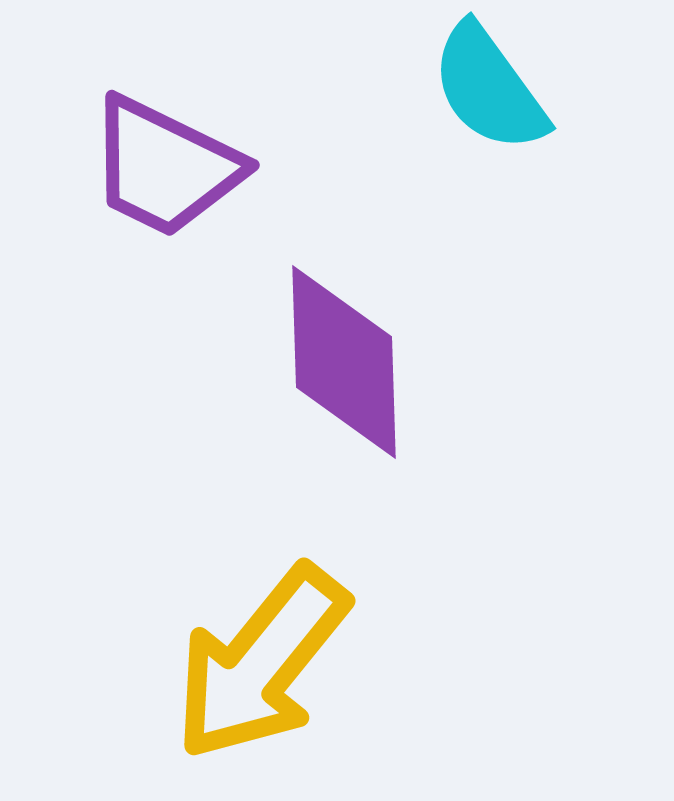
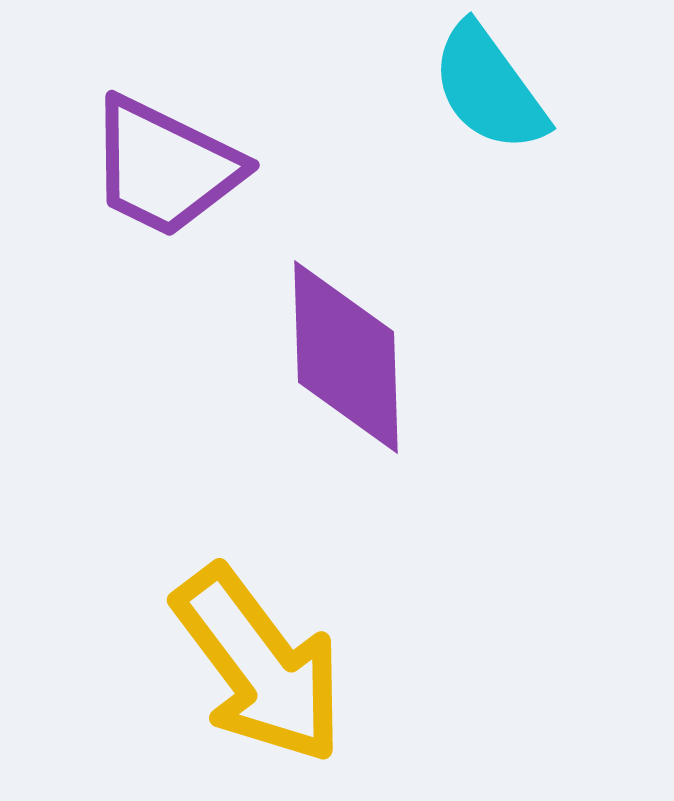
purple diamond: moved 2 px right, 5 px up
yellow arrow: moved 2 px left, 2 px down; rotated 76 degrees counterclockwise
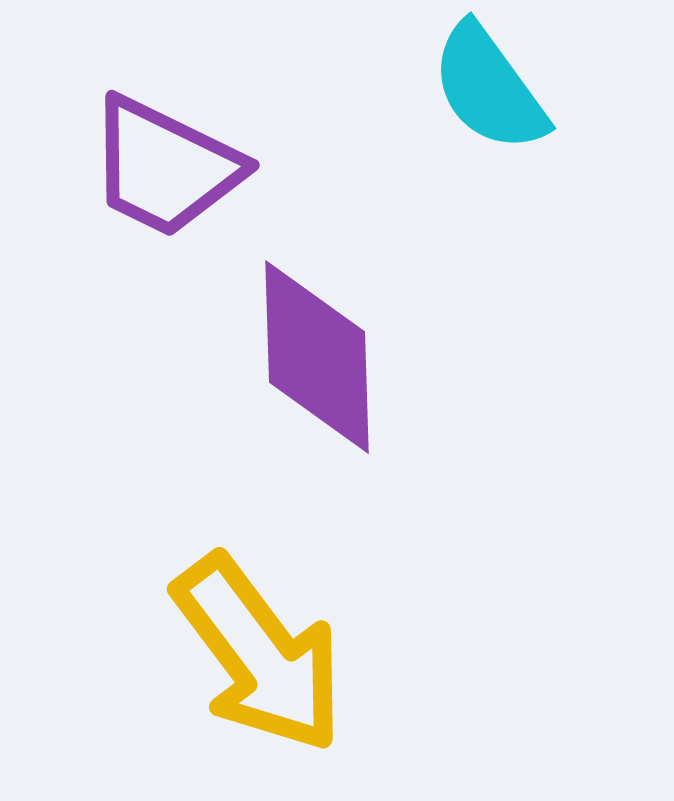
purple diamond: moved 29 px left
yellow arrow: moved 11 px up
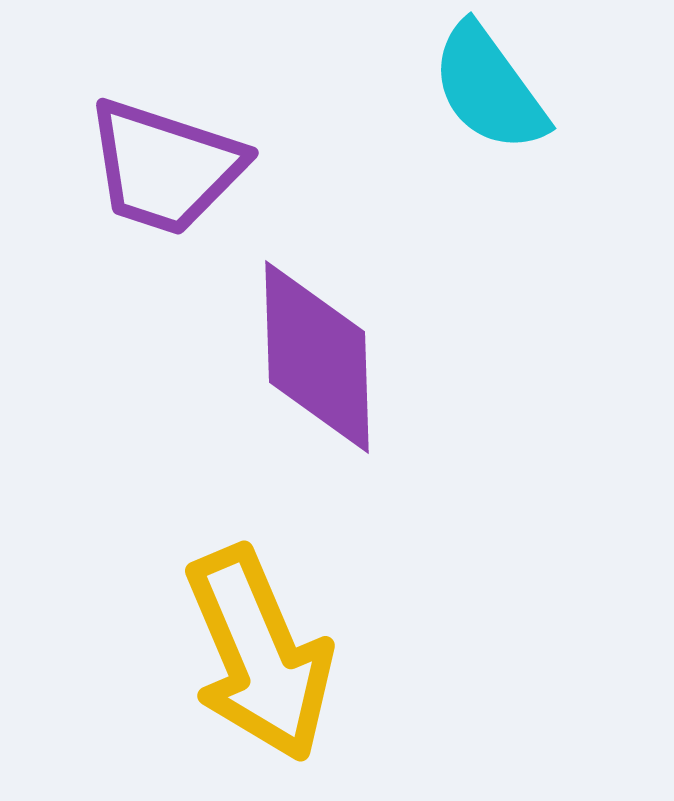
purple trapezoid: rotated 8 degrees counterclockwise
yellow arrow: rotated 14 degrees clockwise
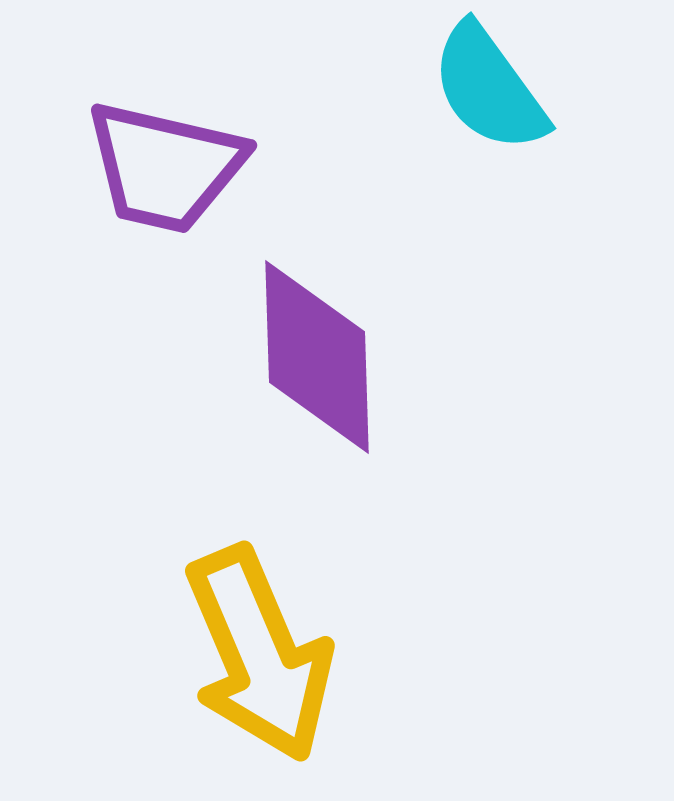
purple trapezoid: rotated 5 degrees counterclockwise
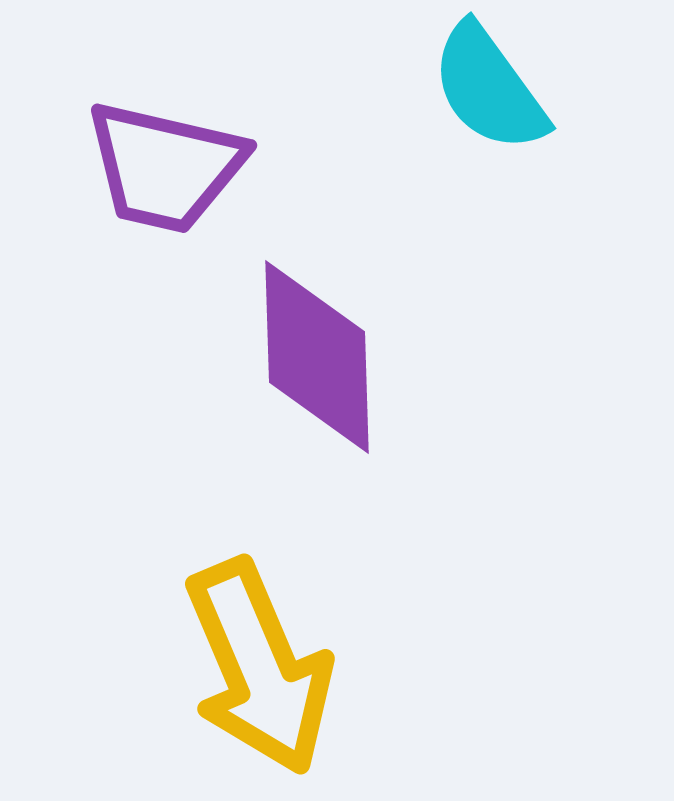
yellow arrow: moved 13 px down
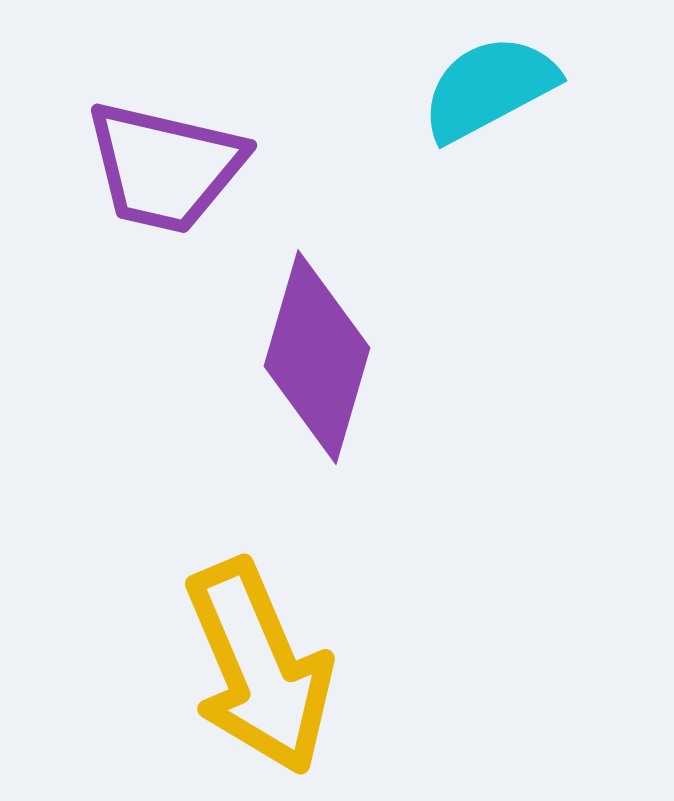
cyan semicircle: rotated 98 degrees clockwise
purple diamond: rotated 18 degrees clockwise
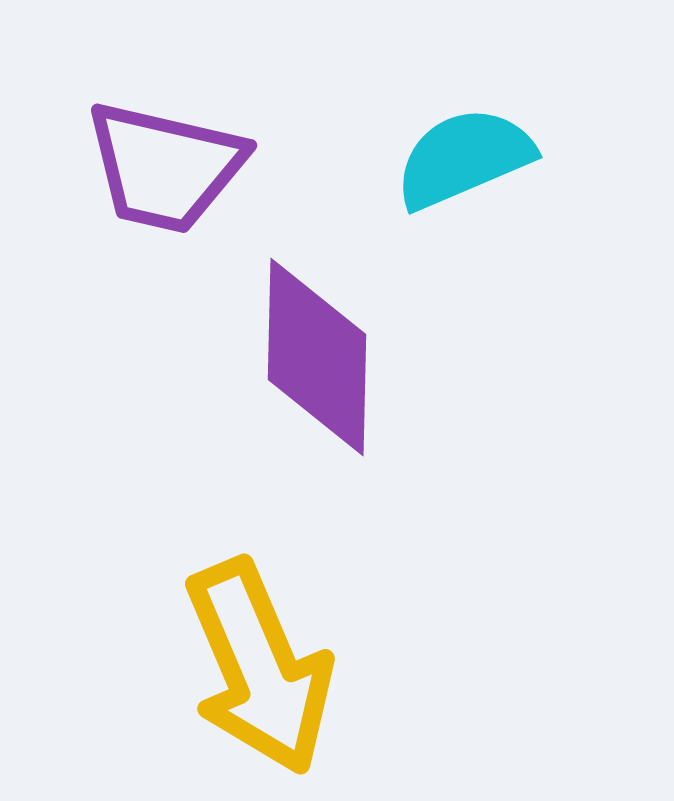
cyan semicircle: moved 25 px left, 70 px down; rotated 5 degrees clockwise
purple diamond: rotated 15 degrees counterclockwise
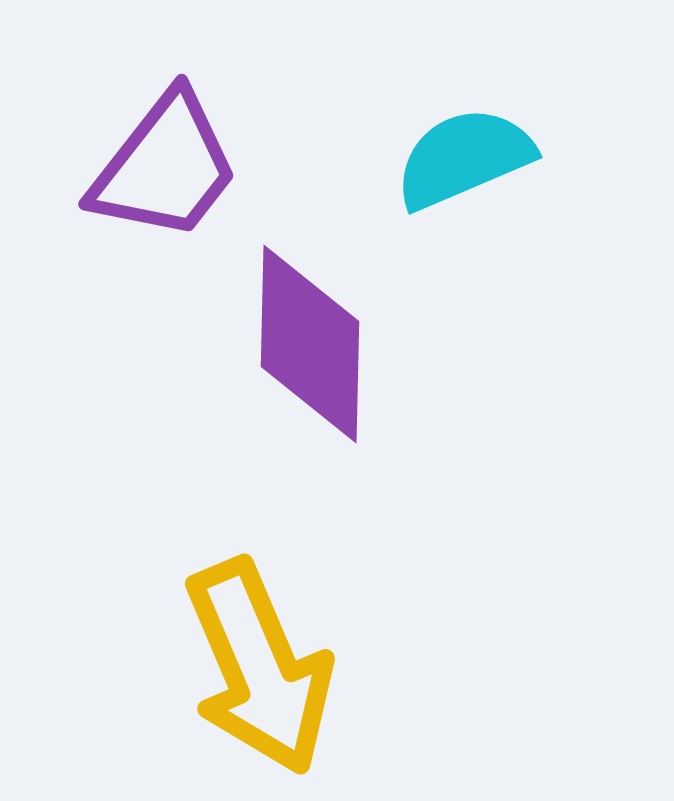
purple trapezoid: rotated 65 degrees counterclockwise
purple diamond: moved 7 px left, 13 px up
